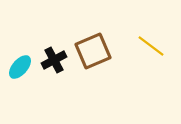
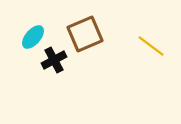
brown square: moved 8 px left, 17 px up
cyan ellipse: moved 13 px right, 30 px up
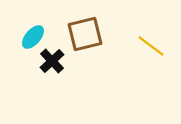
brown square: rotated 9 degrees clockwise
black cross: moved 2 px left, 1 px down; rotated 15 degrees counterclockwise
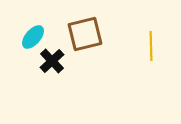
yellow line: rotated 52 degrees clockwise
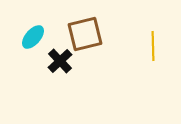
yellow line: moved 2 px right
black cross: moved 8 px right
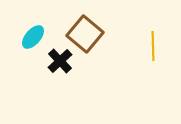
brown square: rotated 36 degrees counterclockwise
